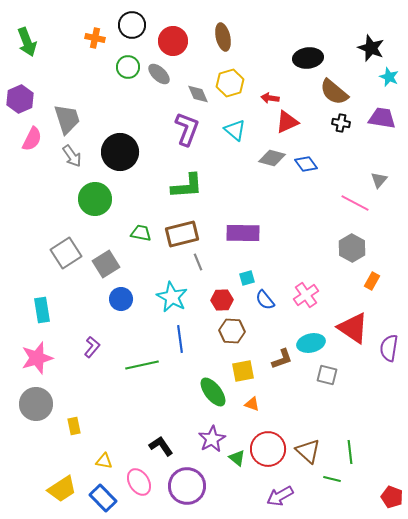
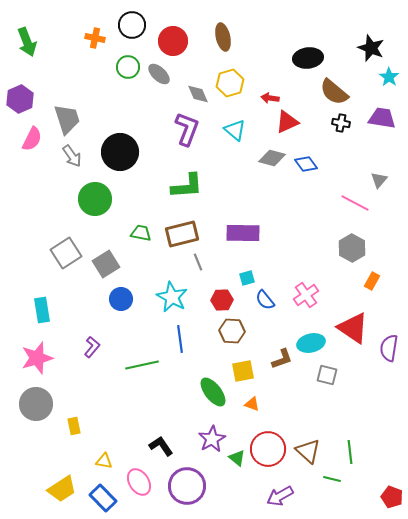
cyan star at (389, 77): rotated 12 degrees clockwise
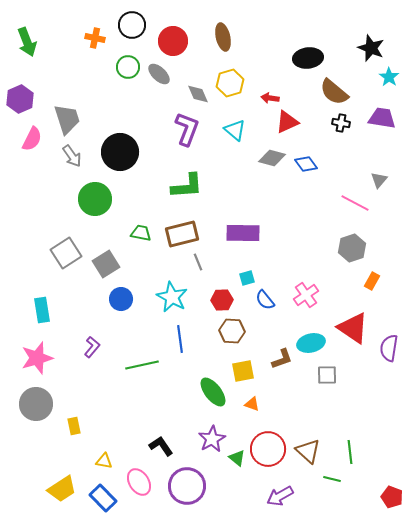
gray hexagon at (352, 248): rotated 12 degrees clockwise
gray square at (327, 375): rotated 15 degrees counterclockwise
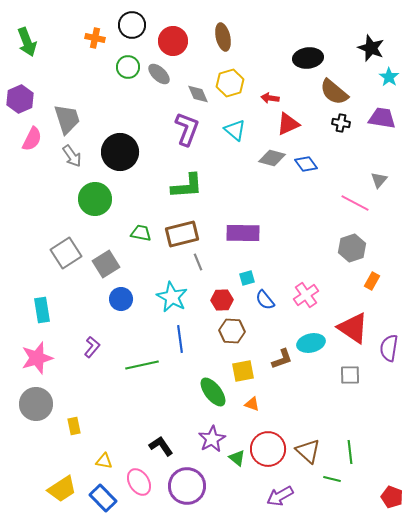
red triangle at (287, 122): moved 1 px right, 2 px down
gray square at (327, 375): moved 23 px right
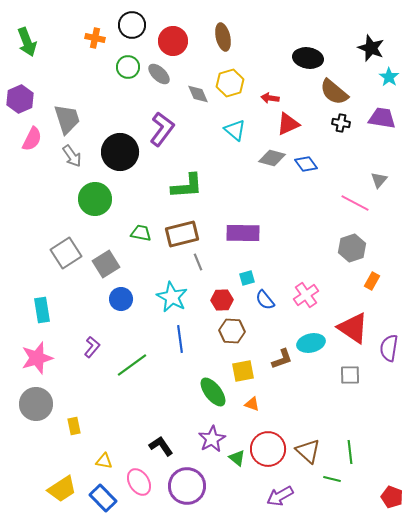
black ellipse at (308, 58): rotated 16 degrees clockwise
purple L-shape at (187, 129): moved 25 px left; rotated 16 degrees clockwise
green line at (142, 365): moved 10 px left; rotated 24 degrees counterclockwise
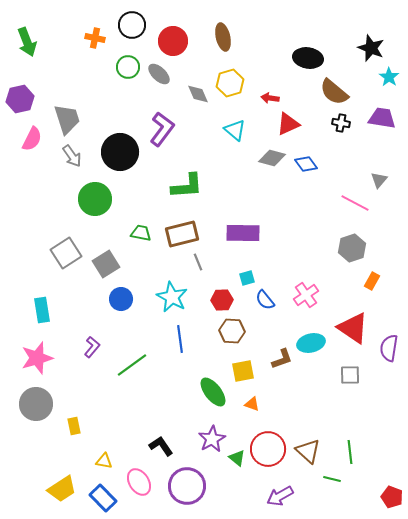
purple hexagon at (20, 99): rotated 12 degrees clockwise
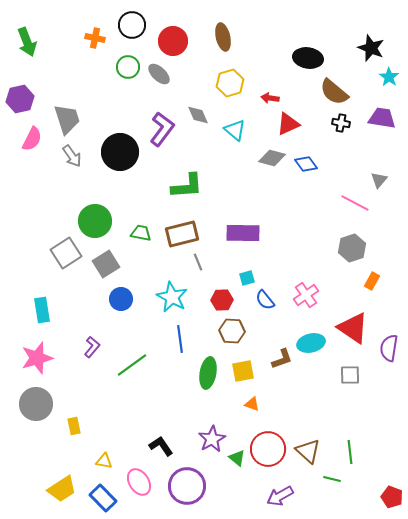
gray diamond at (198, 94): moved 21 px down
green circle at (95, 199): moved 22 px down
green ellipse at (213, 392): moved 5 px left, 19 px up; rotated 48 degrees clockwise
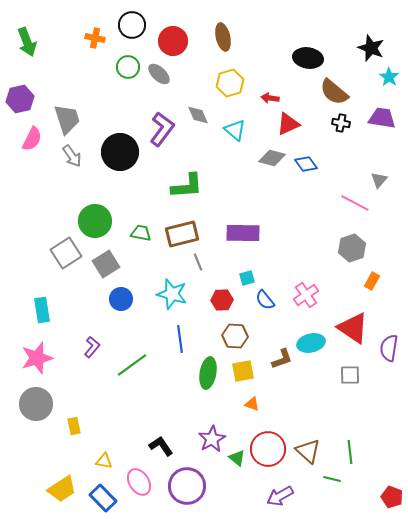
cyan star at (172, 297): moved 3 px up; rotated 12 degrees counterclockwise
brown hexagon at (232, 331): moved 3 px right, 5 px down
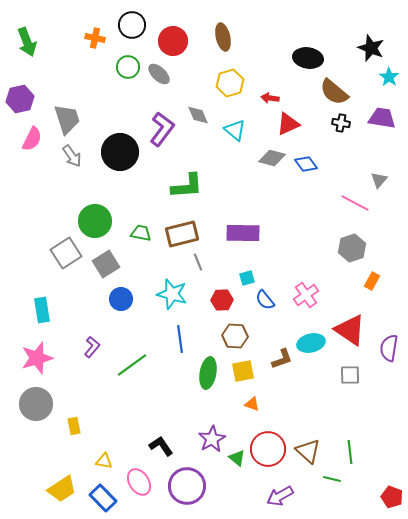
red triangle at (353, 328): moved 3 px left, 2 px down
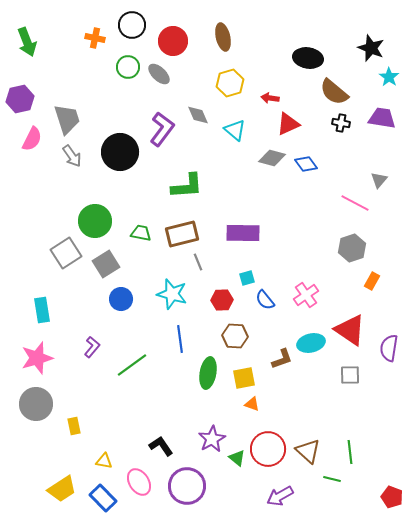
yellow square at (243, 371): moved 1 px right, 7 px down
